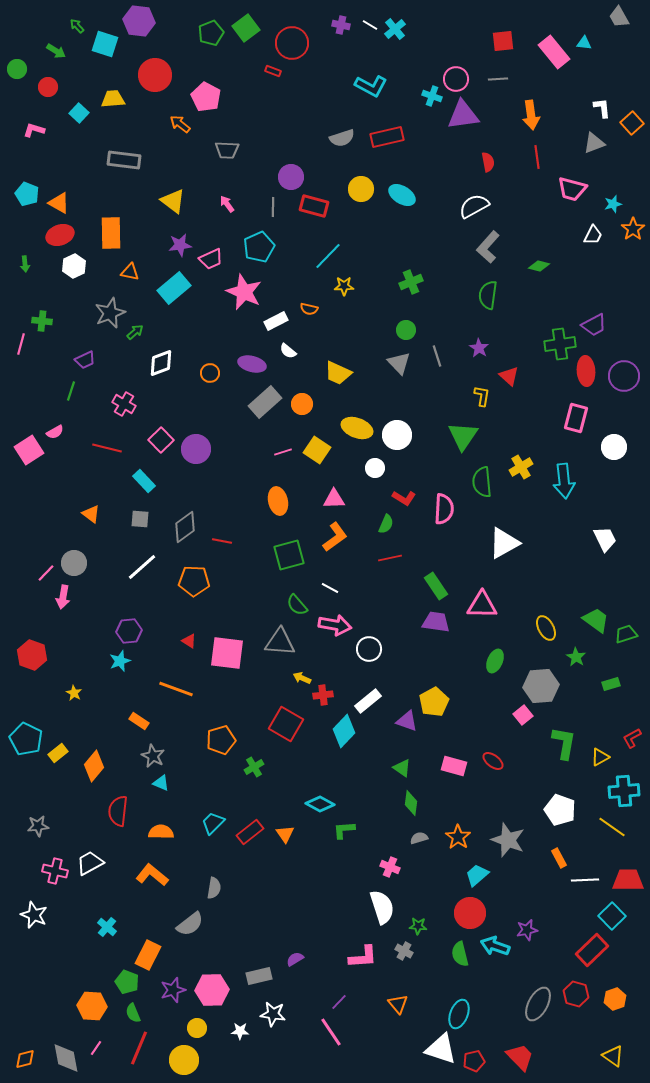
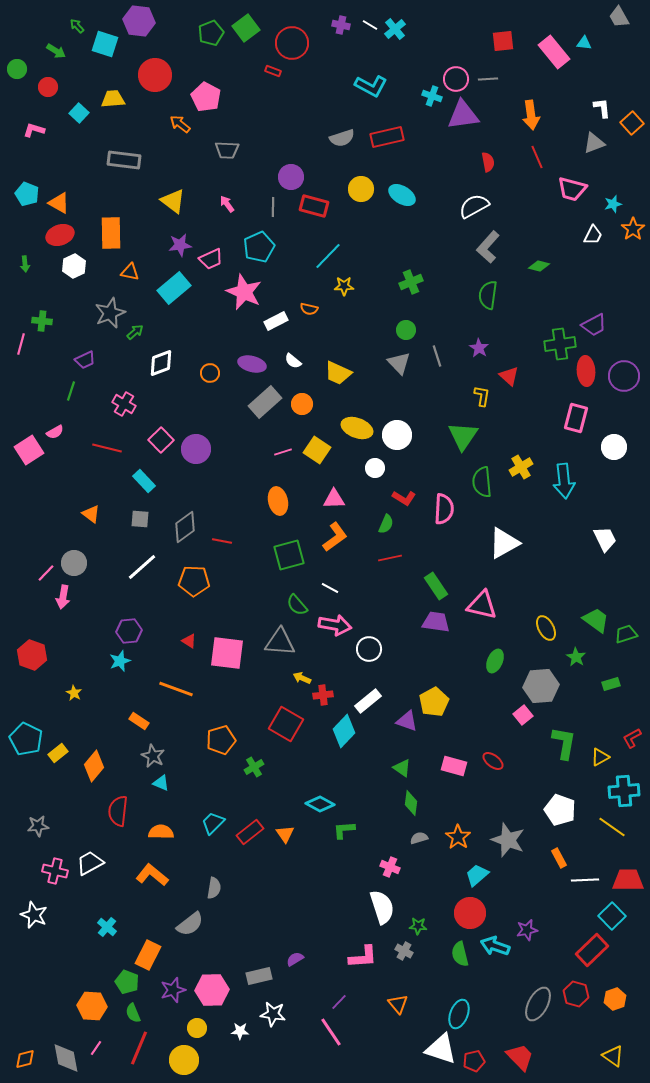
gray line at (498, 79): moved 10 px left
red line at (537, 157): rotated 15 degrees counterclockwise
white semicircle at (288, 351): moved 5 px right, 10 px down
pink triangle at (482, 605): rotated 12 degrees clockwise
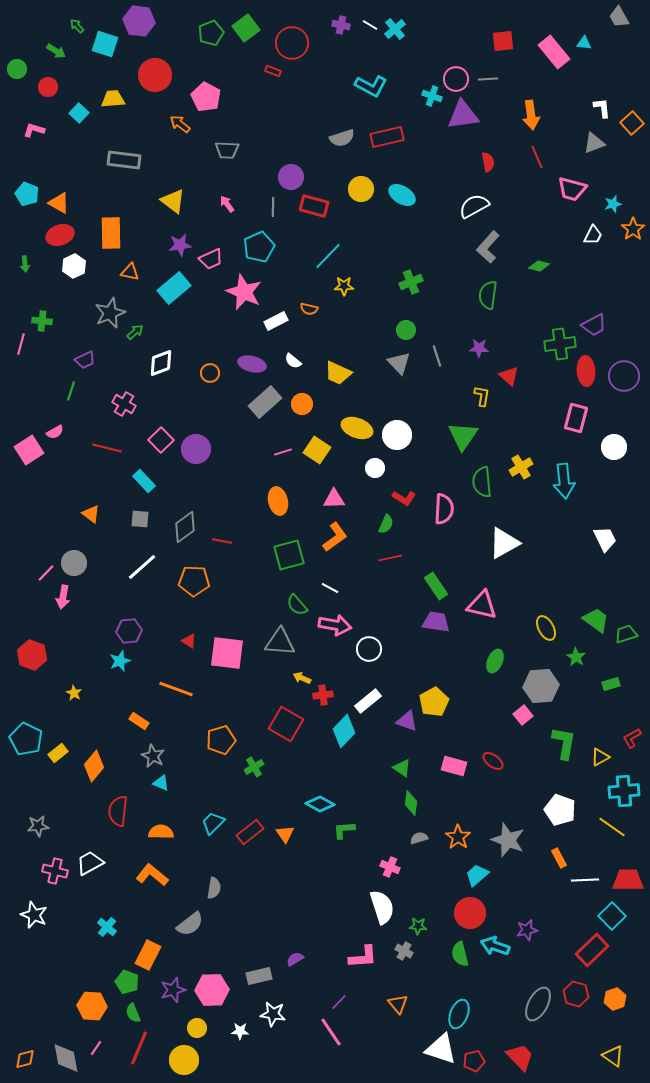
purple star at (479, 348): rotated 30 degrees counterclockwise
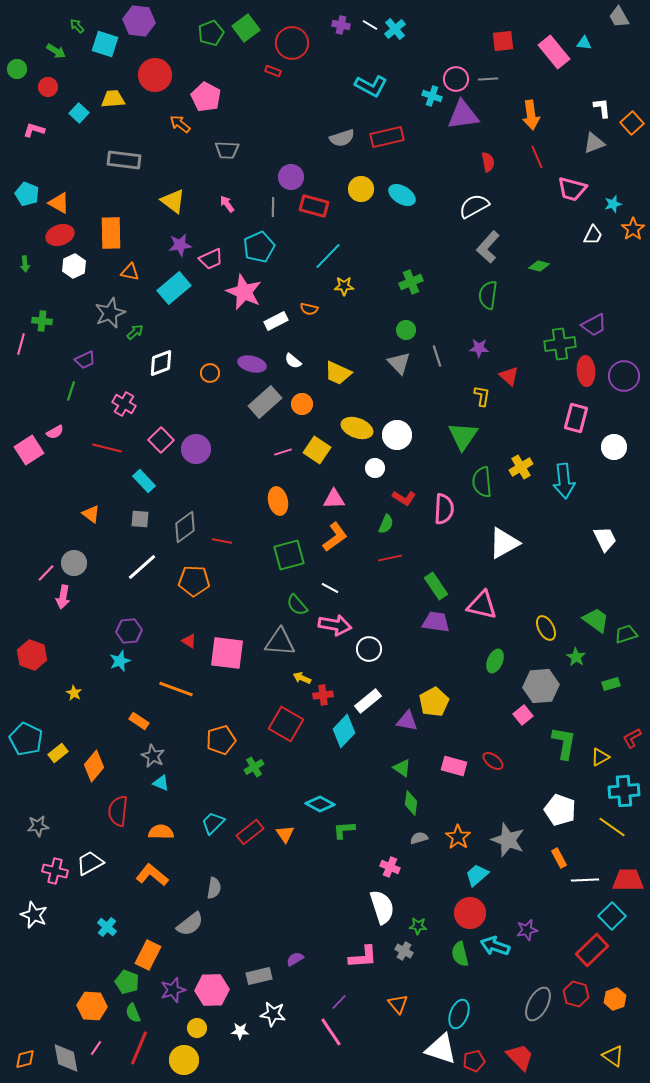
purple triangle at (407, 721): rotated 10 degrees counterclockwise
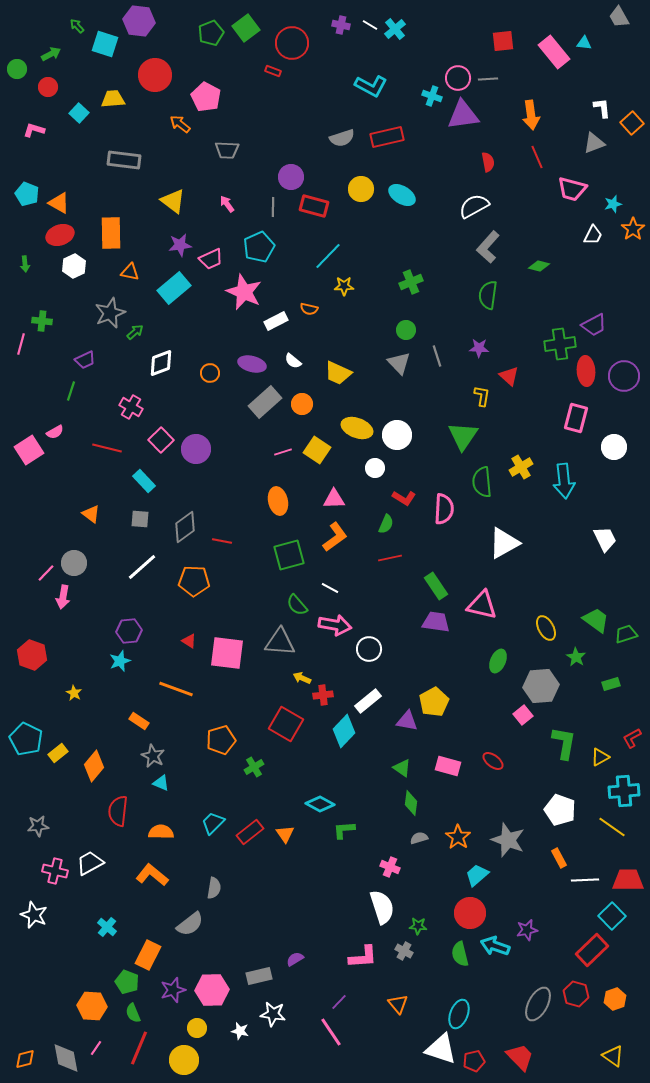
green arrow at (56, 51): moved 5 px left, 3 px down; rotated 60 degrees counterclockwise
pink circle at (456, 79): moved 2 px right, 1 px up
pink cross at (124, 404): moved 7 px right, 3 px down
green ellipse at (495, 661): moved 3 px right
pink rectangle at (454, 766): moved 6 px left
white star at (240, 1031): rotated 12 degrees clockwise
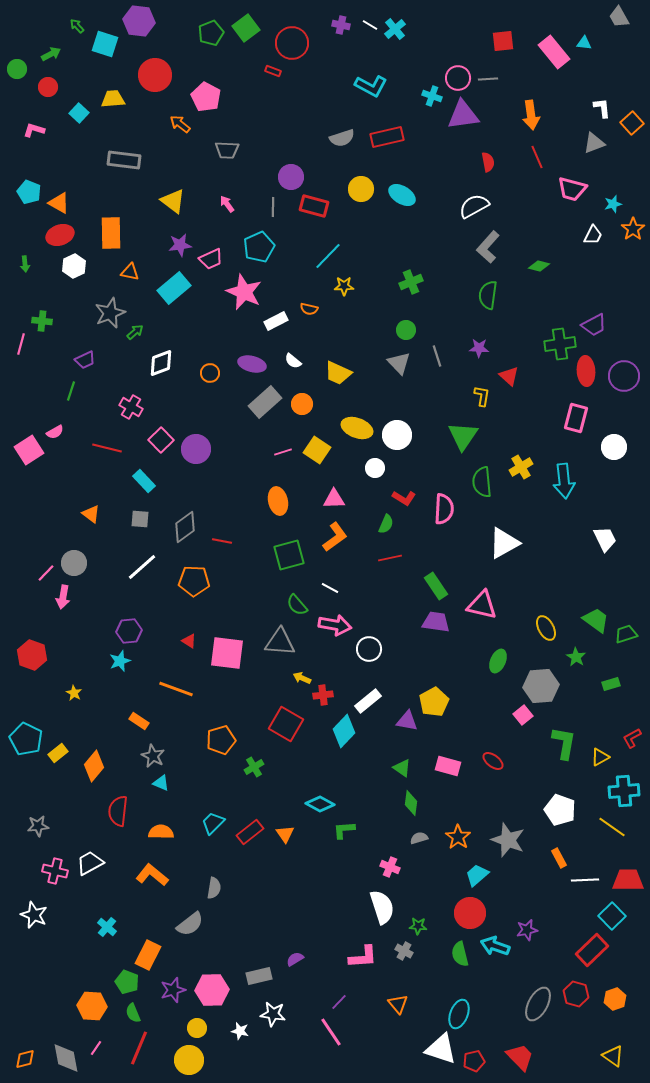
cyan pentagon at (27, 194): moved 2 px right, 2 px up
yellow circle at (184, 1060): moved 5 px right
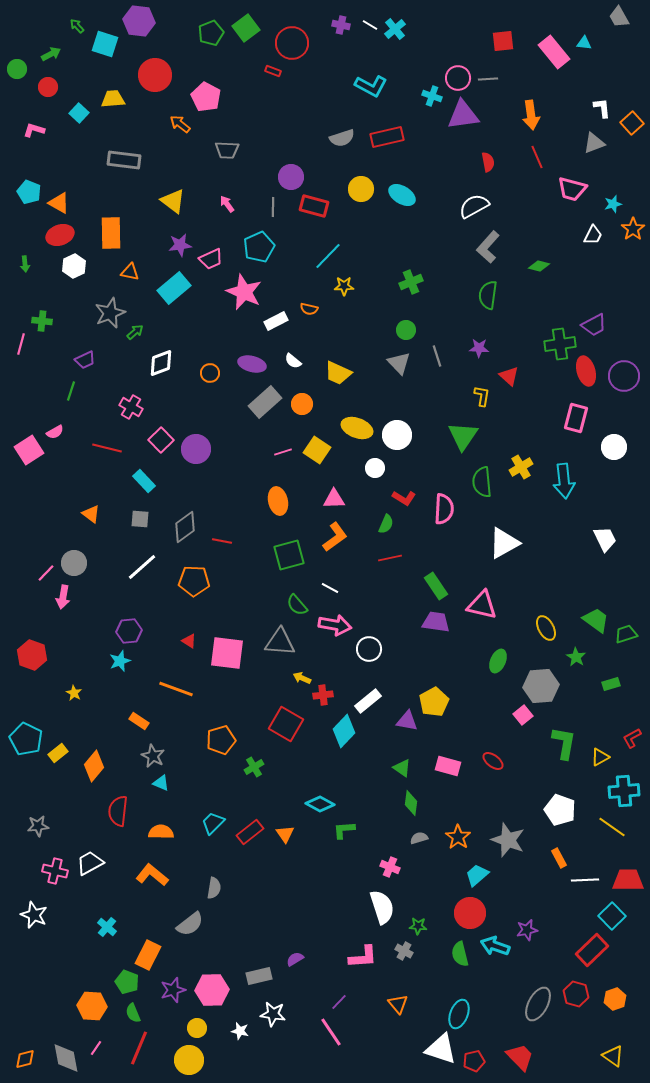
red ellipse at (586, 371): rotated 12 degrees counterclockwise
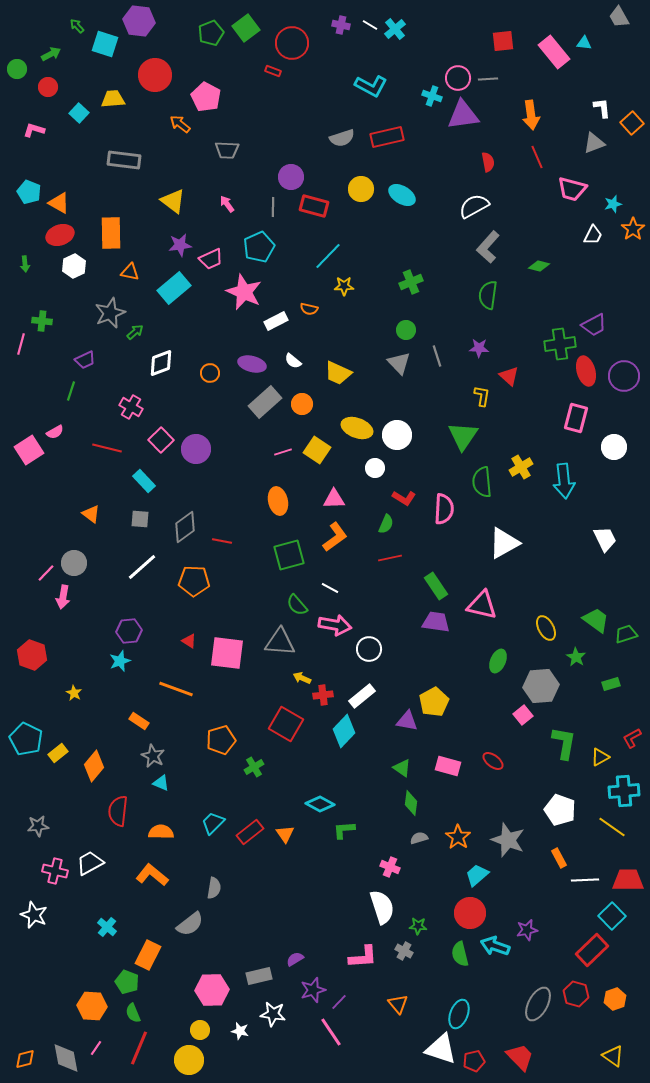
white rectangle at (368, 701): moved 6 px left, 5 px up
purple star at (173, 990): moved 140 px right
yellow circle at (197, 1028): moved 3 px right, 2 px down
